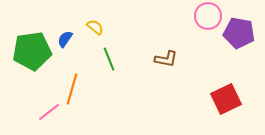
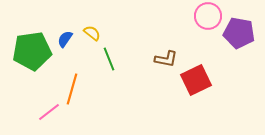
yellow semicircle: moved 3 px left, 6 px down
red square: moved 30 px left, 19 px up
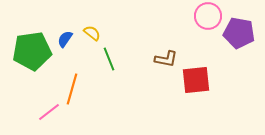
red square: rotated 20 degrees clockwise
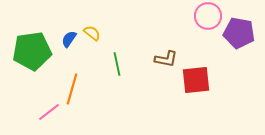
blue semicircle: moved 4 px right
green line: moved 8 px right, 5 px down; rotated 10 degrees clockwise
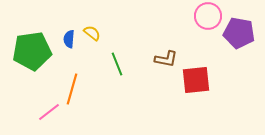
blue semicircle: rotated 30 degrees counterclockwise
green line: rotated 10 degrees counterclockwise
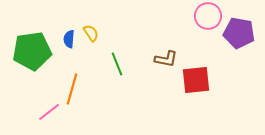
yellow semicircle: moved 1 px left; rotated 18 degrees clockwise
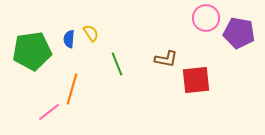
pink circle: moved 2 px left, 2 px down
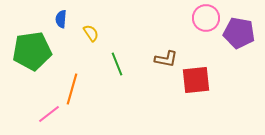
blue semicircle: moved 8 px left, 20 px up
pink line: moved 2 px down
